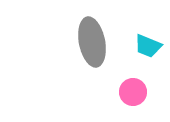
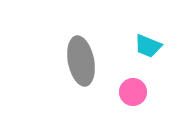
gray ellipse: moved 11 px left, 19 px down
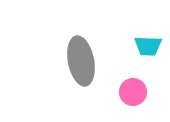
cyan trapezoid: rotated 20 degrees counterclockwise
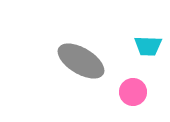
gray ellipse: rotated 48 degrees counterclockwise
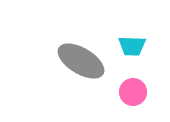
cyan trapezoid: moved 16 px left
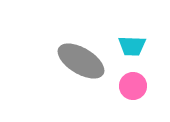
pink circle: moved 6 px up
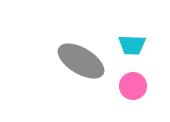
cyan trapezoid: moved 1 px up
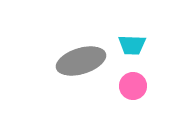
gray ellipse: rotated 48 degrees counterclockwise
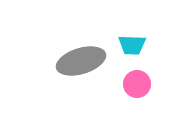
pink circle: moved 4 px right, 2 px up
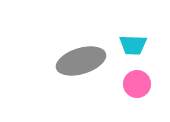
cyan trapezoid: moved 1 px right
